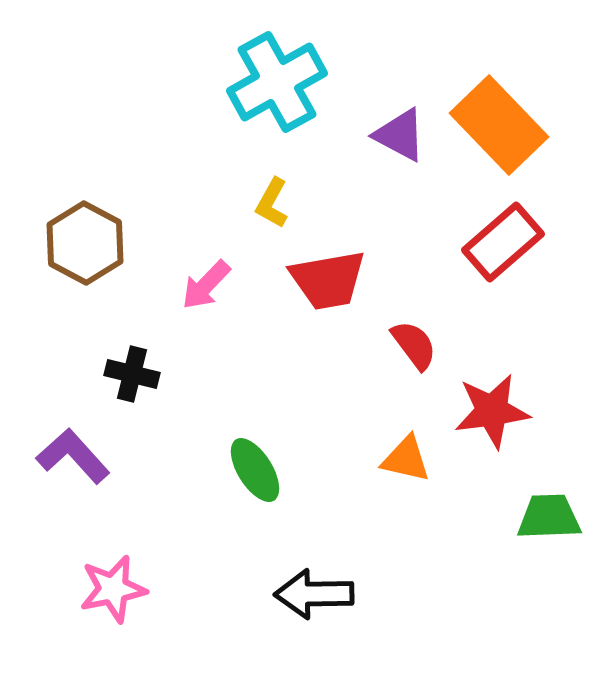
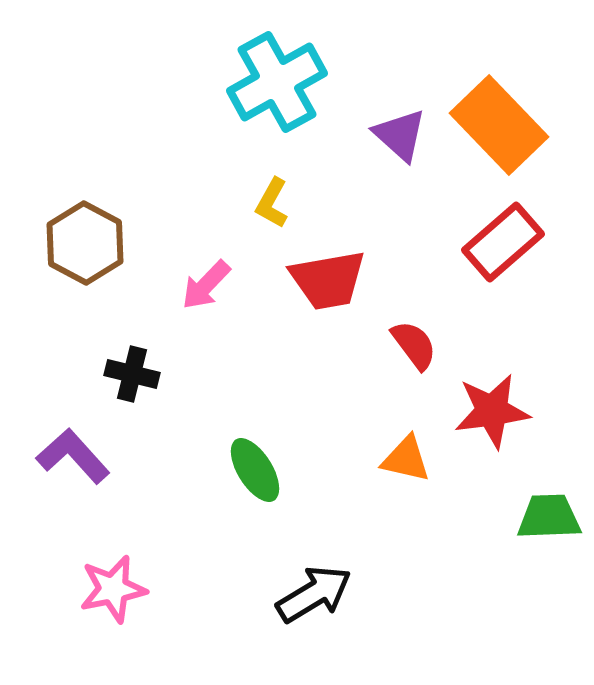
purple triangle: rotated 14 degrees clockwise
black arrow: rotated 150 degrees clockwise
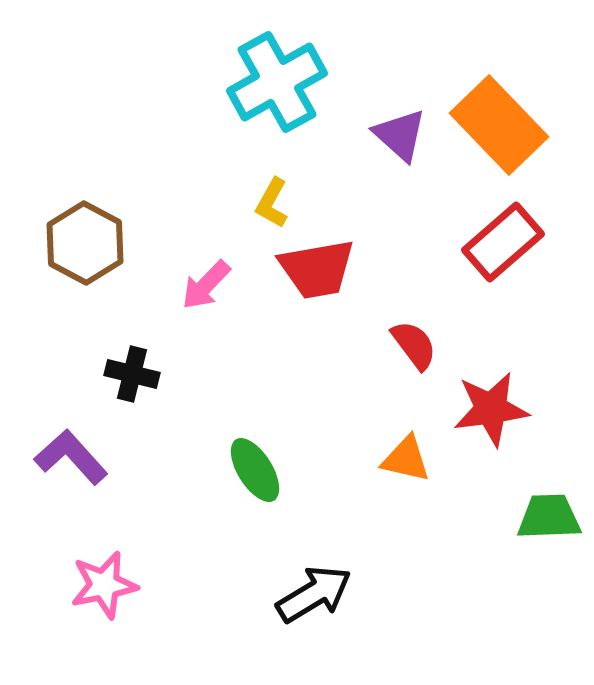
red trapezoid: moved 11 px left, 11 px up
red star: moved 1 px left, 2 px up
purple L-shape: moved 2 px left, 1 px down
pink star: moved 9 px left, 4 px up
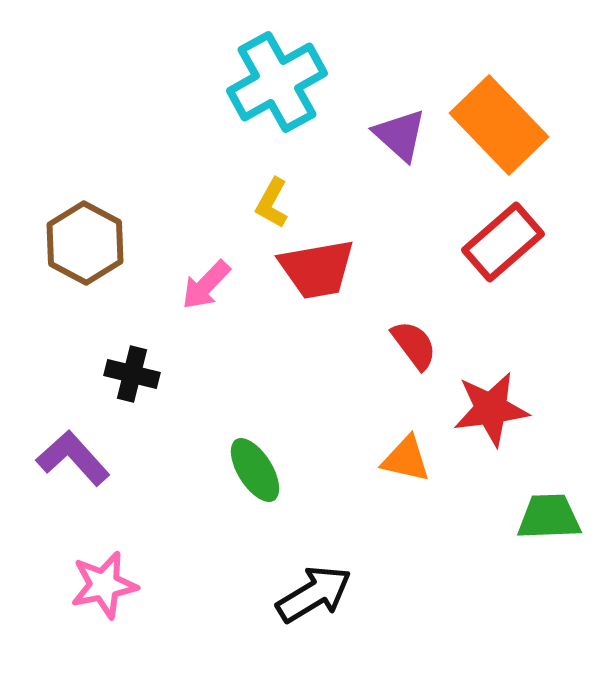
purple L-shape: moved 2 px right, 1 px down
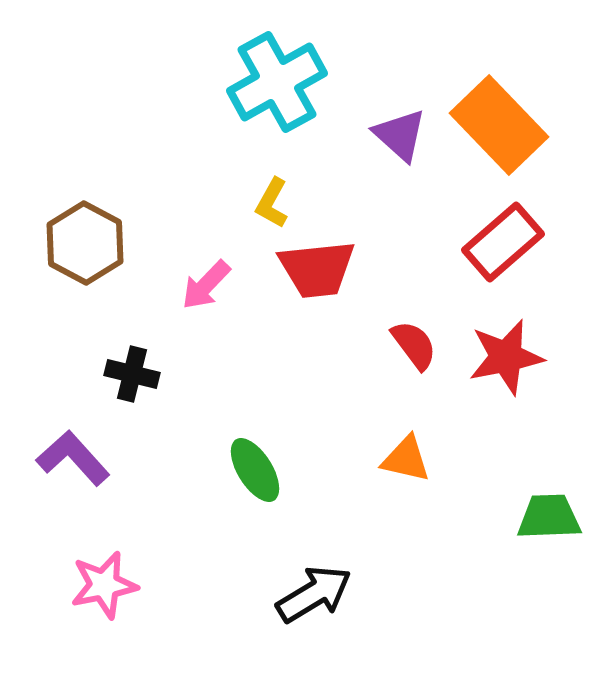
red trapezoid: rotated 4 degrees clockwise
red star: moved 15 px right, 52 px up; rotated 4 degrees counterclockwise
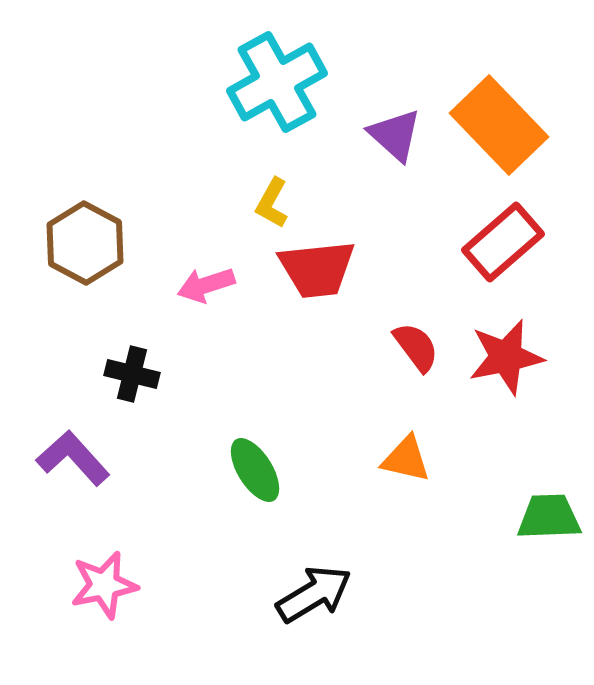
purple triangle: moved 5 px left
pink arrow: rotated 28 degrees clockwise
red semicircle: moved 2 px right, 2 px down
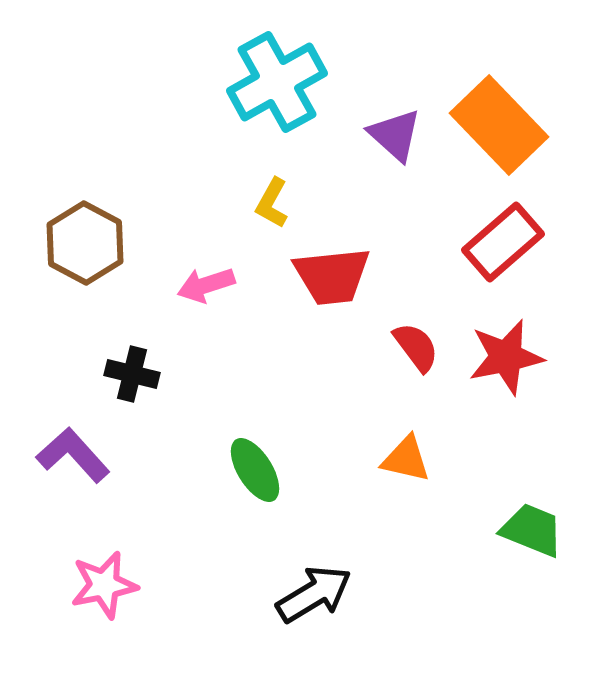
red trapezoid: moved 15 px right, 7 px down
purple L-shape: moved 3 px up
green trapezoid: moved 17 px left, 13 px down; rotated 24 degrees clockwise
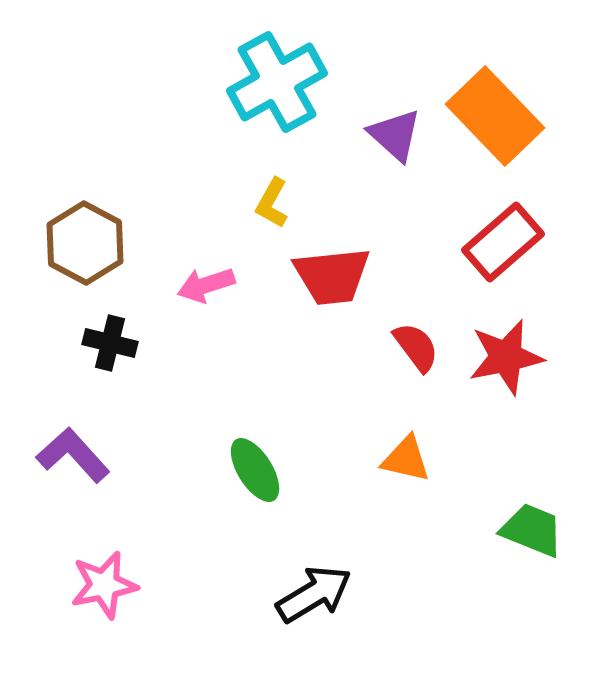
orange rectangle: moved 4 px left, 9 px up
black cross: moved 22 px left, 31 px up
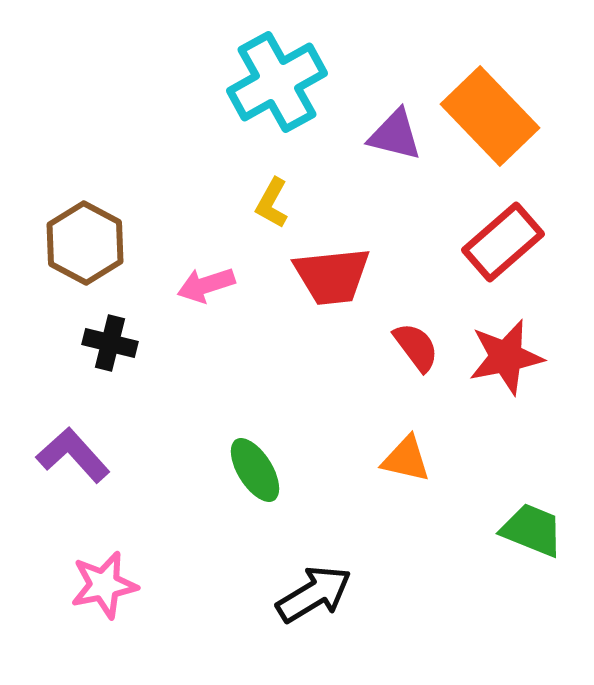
orange rectangle: moved 5 px left
purple triangle: rotated 28 degrees counterclockwise
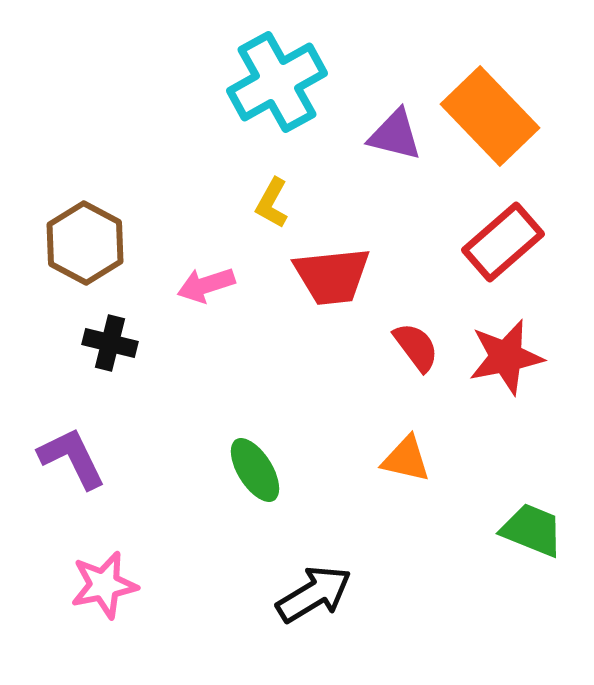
purple L-shape: moved 1 px left, 3 px down; rotated 16 degrees clockwise
